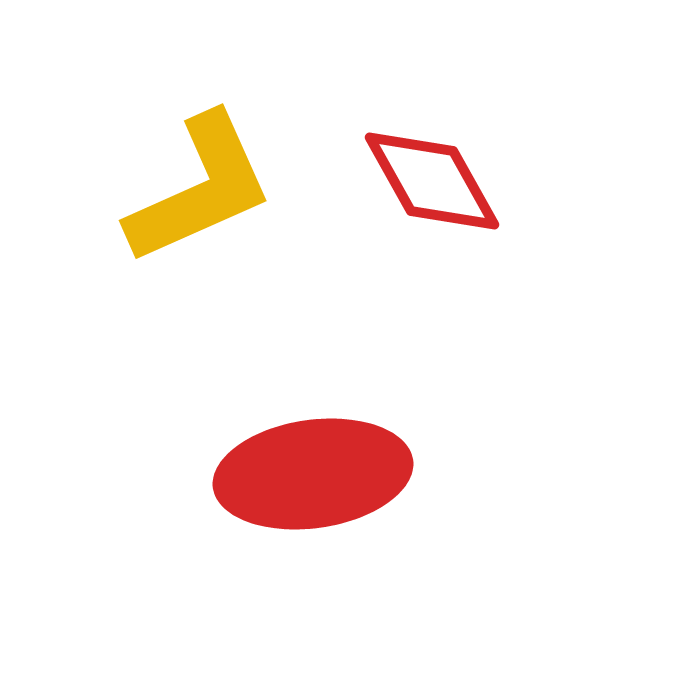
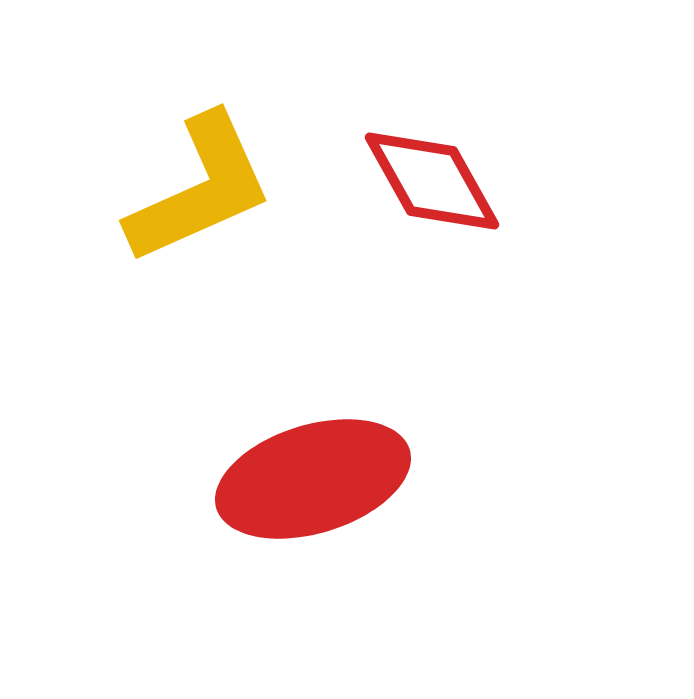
red ellipse: moved 5 px down; rotated 9 degrees counterclockwise
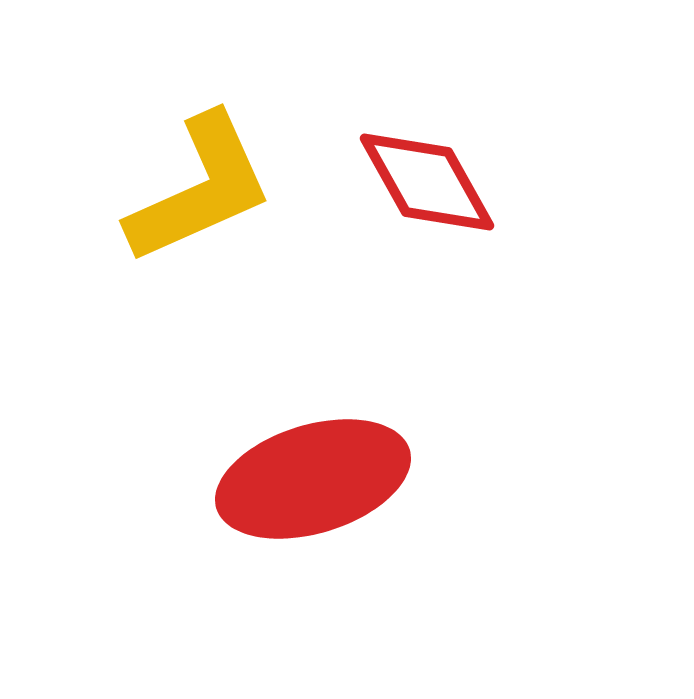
red diamond: moved 5 px left, 1 px down
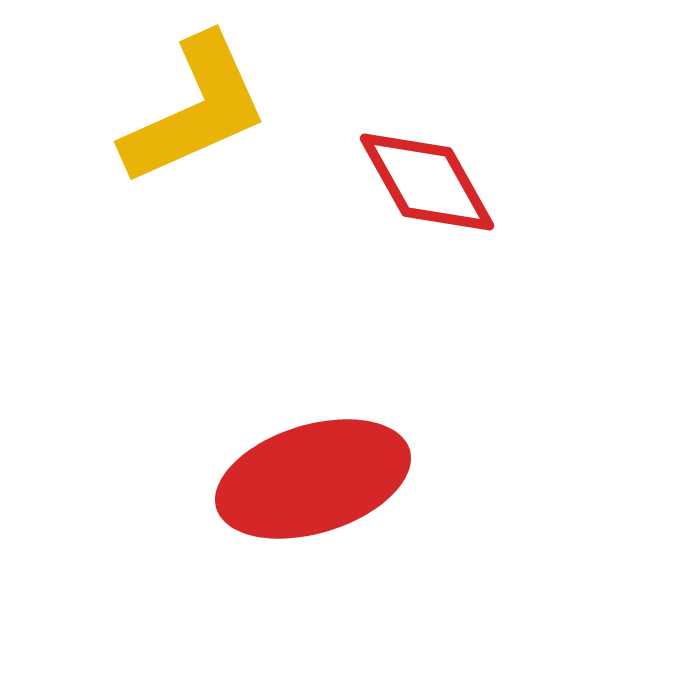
yellow L-shape: moved 5 px left, 79 px up
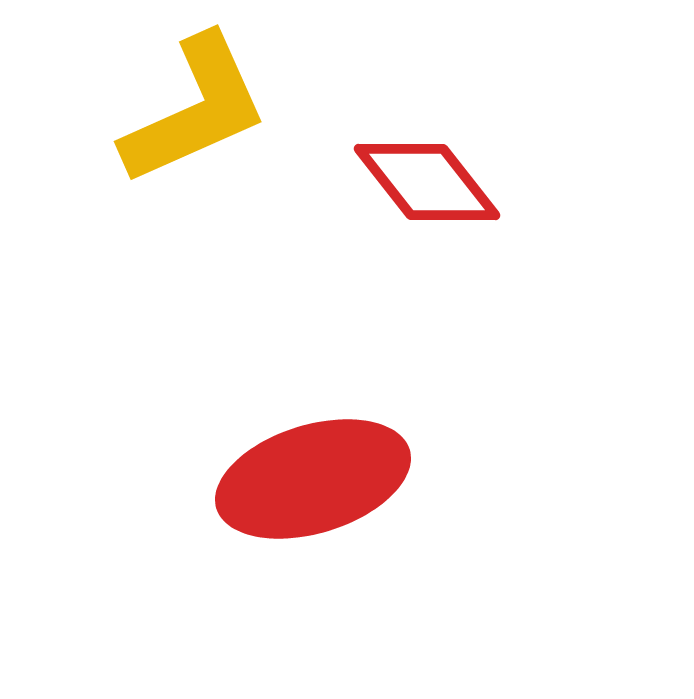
red diamond: rotated 9 degrees counterclockwise
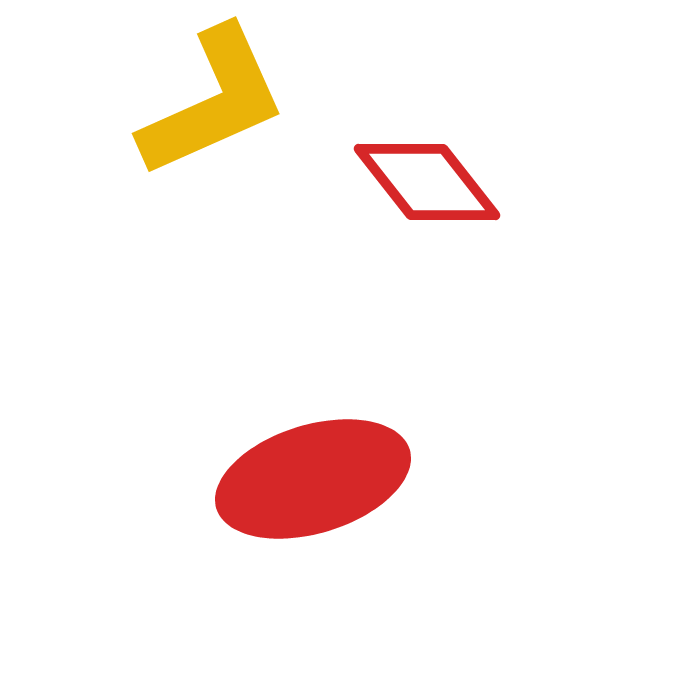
yellow L-shape: moved 18 px right, 8 px up
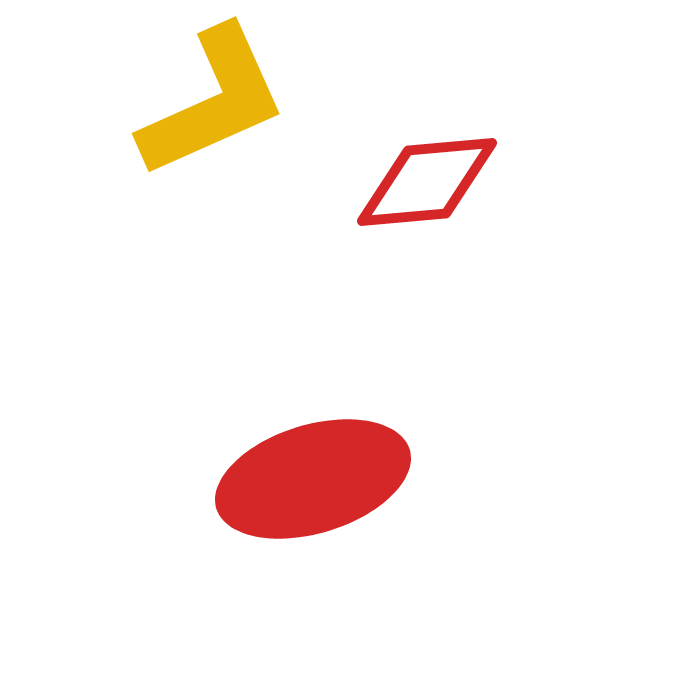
red diamond: rotated 57 degrees counterclockwise
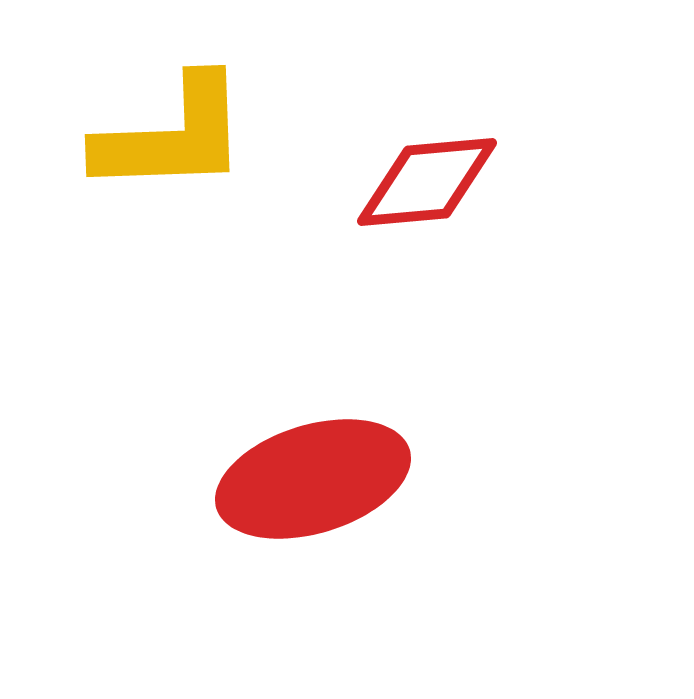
yellow L-shape: moved 41 px left, 34 px down; rotated 22 degrees clockwise
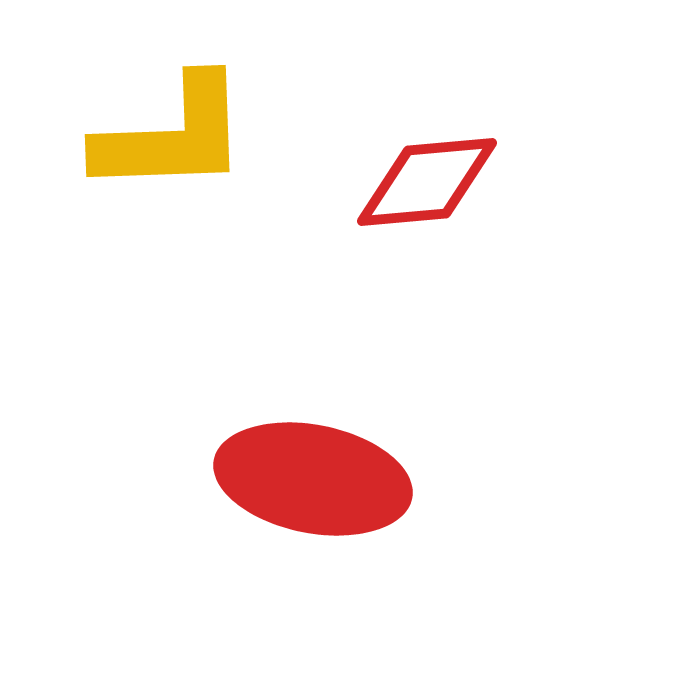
red ellipse: rotated 28 degrees clockwise
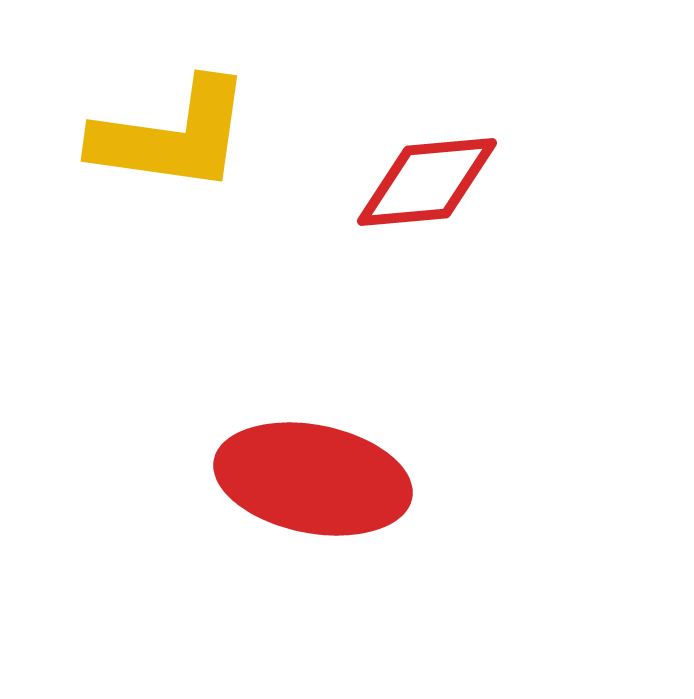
yellow L-shape: rotated 10 degrees clockwise
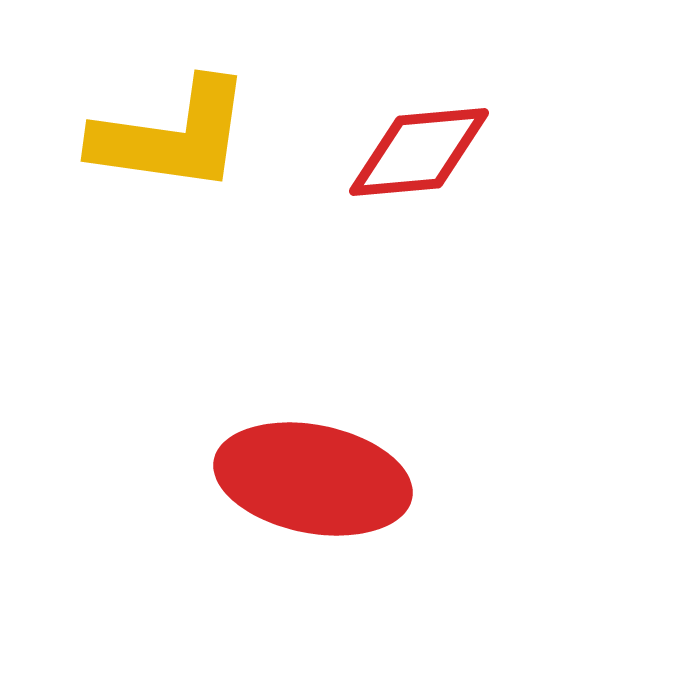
red diamond: moved 8 px left, 30 px up
